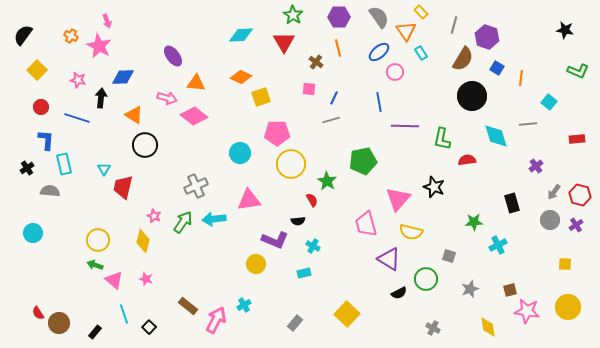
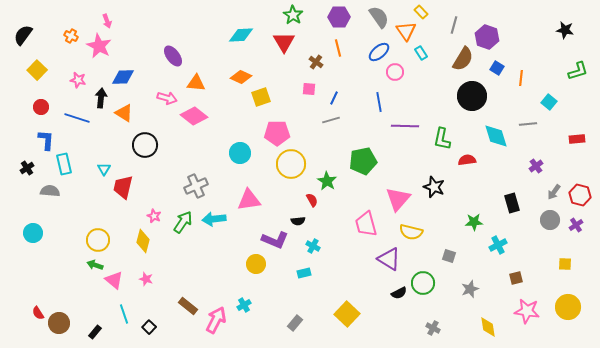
green L-shape at (578, 71): rotated 40 degrees counterclockwise
orange triangle at (134, 115): moved 10 px left, 2 px up
green circle at (426, 279): moved 3 px left, 4 px down
brown square at (510, 290): moved 6 px right, 12 px up
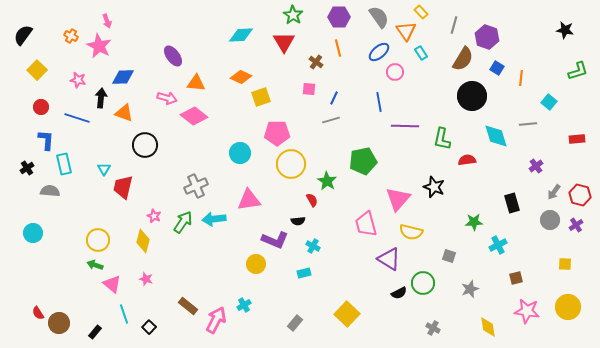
orange triangle at (124, 113): rotated 12 degrees counterclockwise
pink triangle at (114, 280): moved 2 px left, 4 px down
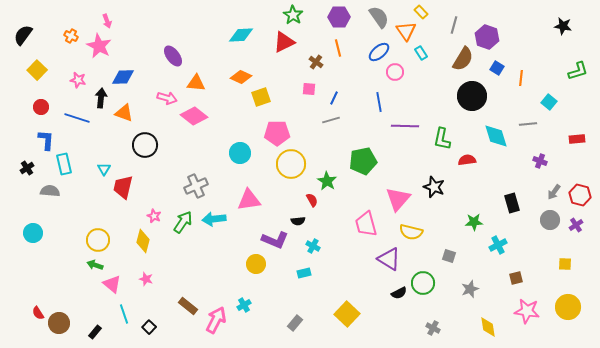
black star at (565, 30): moved 2 px left, 4 px up
red triangle at (284, 42): rotated 35 degrees clockwise
purple cross at (536, 166): moved 4 px right, 5 px up; rotated 32 degrees counterclockwise
